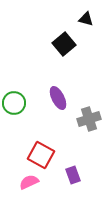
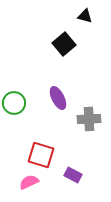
black triangle: moved 1 px left, 3 px up
gray cross: rotated 15 degrees clockwise
red square: rotated 12 degrees counterclockwise
purple rectangle: rotated 42 degrees counterclockwise
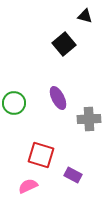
pink semicircle: moved 1 px left, 4 px down
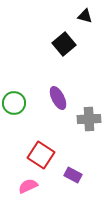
red square: rotated 16 degrees clockwise
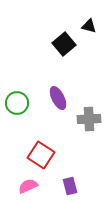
black triangle: moved 4 px right, 10 px down
green circle: moved 3 px right
purple rectangle: moved 3 px left, 11 px down; rotated 48 degrees clockwise
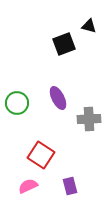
black square: rotated 20 degrees clockwise
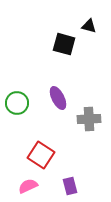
black square: rotated 35 degrees clockwise
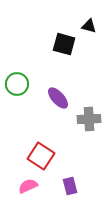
purple ellipse: rotated 15 degrees counterclockwise
green circle: moved 19 px up
red square: moved 1 px down
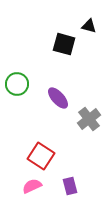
gray cross: rotated 35 degrees counterclockwise
pink semicircle: moved 4 px right
